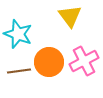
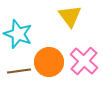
pink cross: rotated 20 degrees counterclockwise
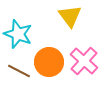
brown line: rotated 35 degrees clockwise
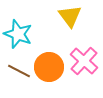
orange circle: moved 5 px down
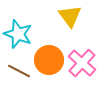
pink cross: moved 2 px left, 2 px down
orange circle: moved 7 px up
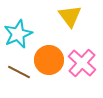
cyan star: rotated 28 degrees clockwise
brown line: moved 1 px down
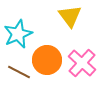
orange circle: moved 2 px left
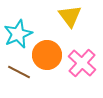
orange circle: moved 5 px up
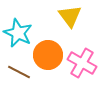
cyan star: moved 1 px up; rotated 24 degrees counterclockwise
orange circle: moved 1 px right
pink cross: rotated 12 degrees counterclockwise
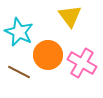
cyan star: moved 1 px right, 1 px up
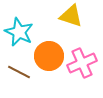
yellow triangle: moved 1 px right; rotated 35 degrees counterclockwise
orange circle: moved 1 px right, 1 px down
pink cross: rotated 36 degrees clockwise
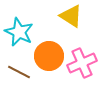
yellow triangle: rotated 15 degrees clockwise
